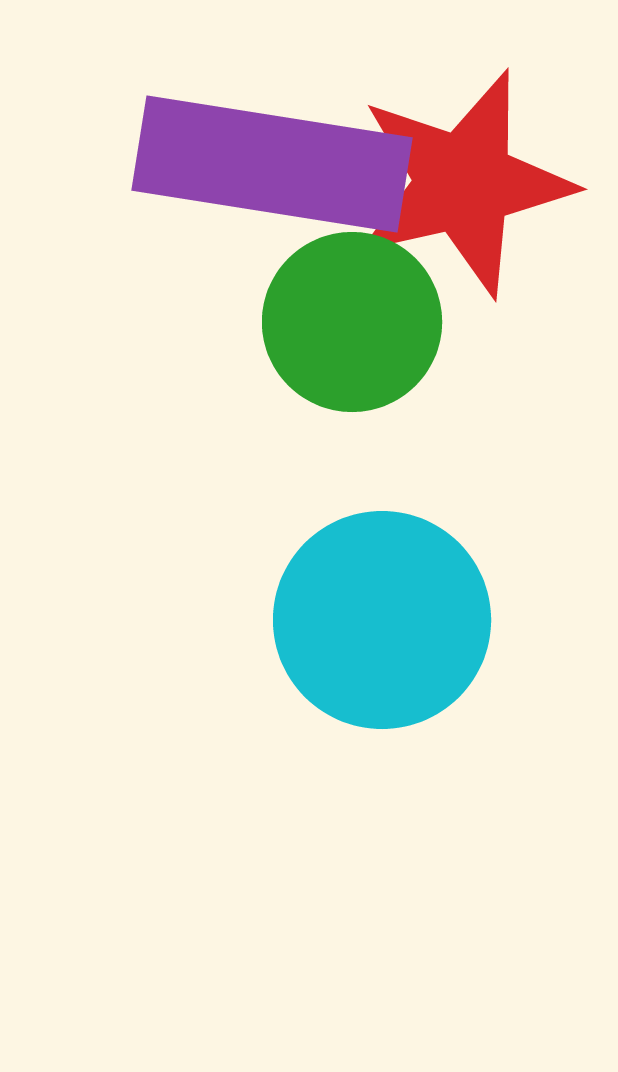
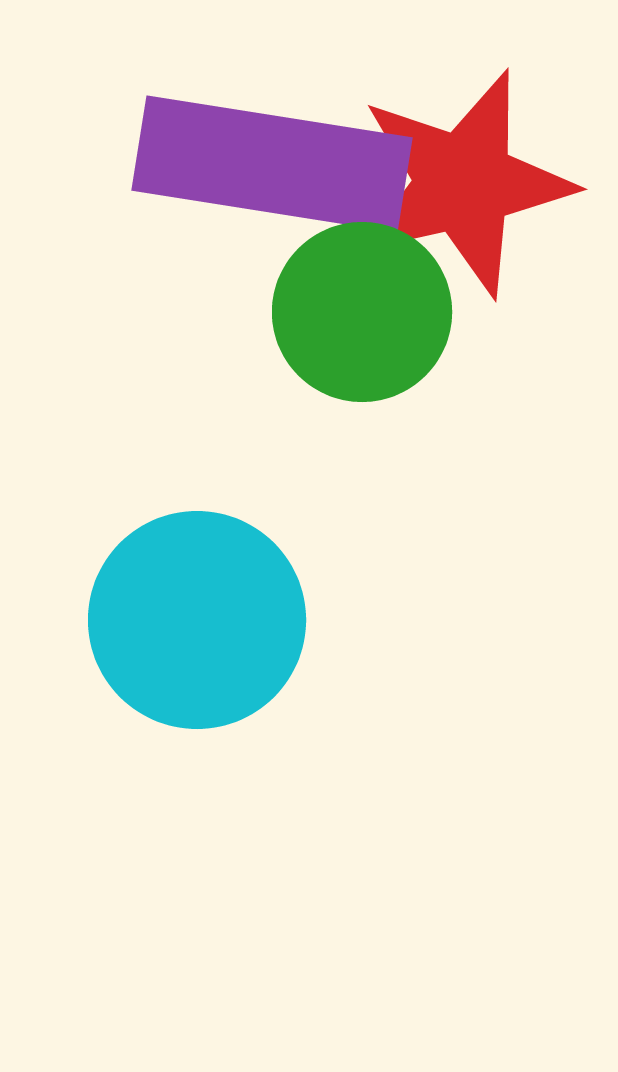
green circle: moved 10 px right, 10 px up
cyan circle: moved 185 px left
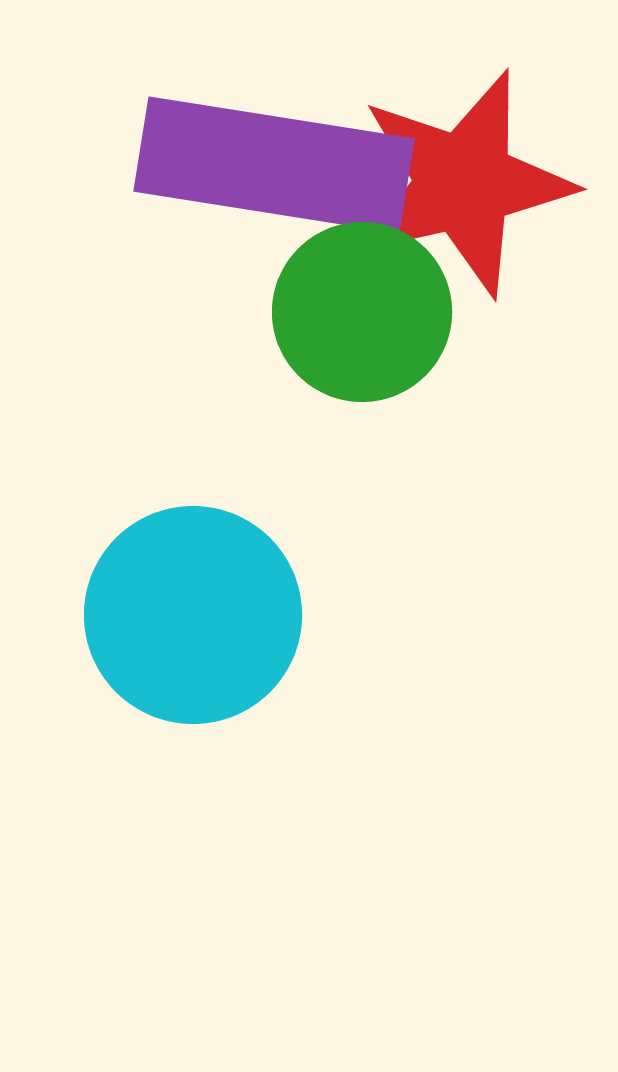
purple rectangle: moved 2 px right, 1 px down
cyan circle: moved 4 px left, 5 px up
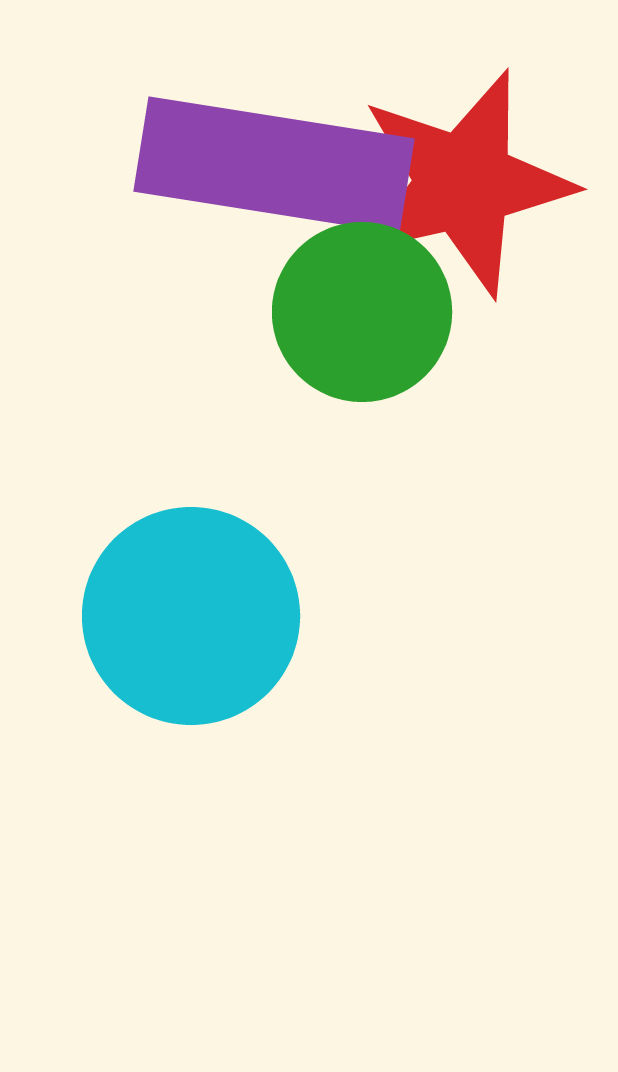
cyan circle: moved 2 px left, 1 px down
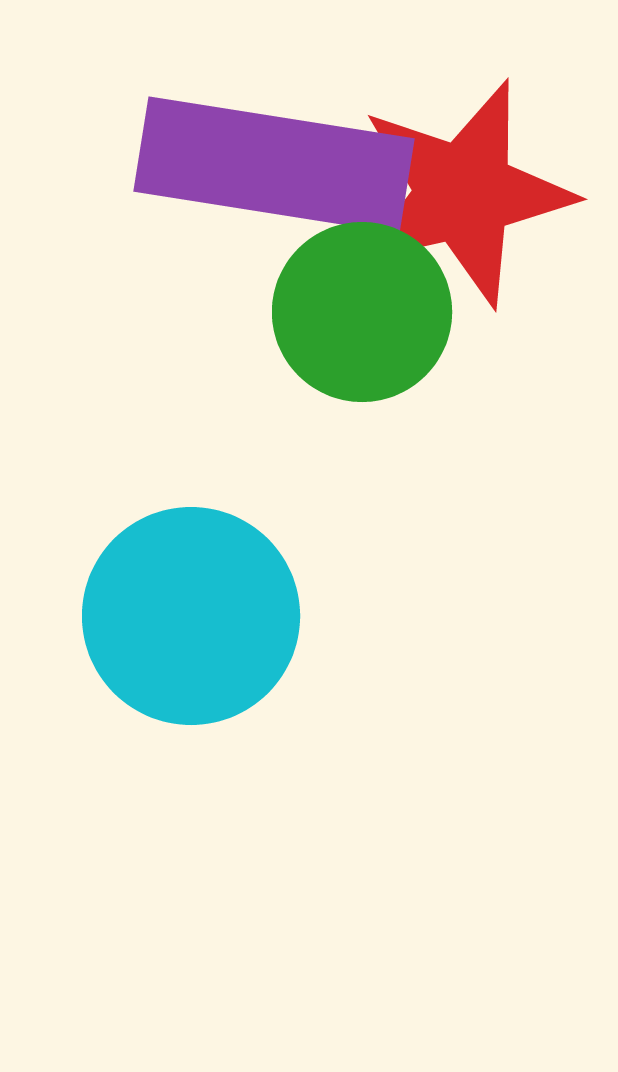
red star: moved 10 px down
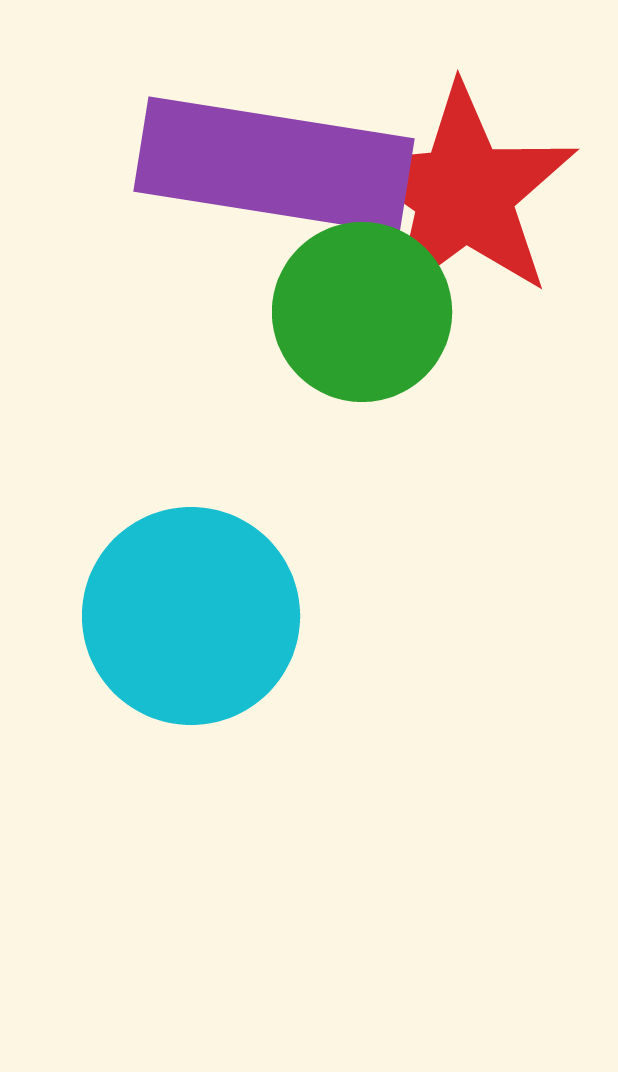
red star: rotated 24 degrees counterclockwise
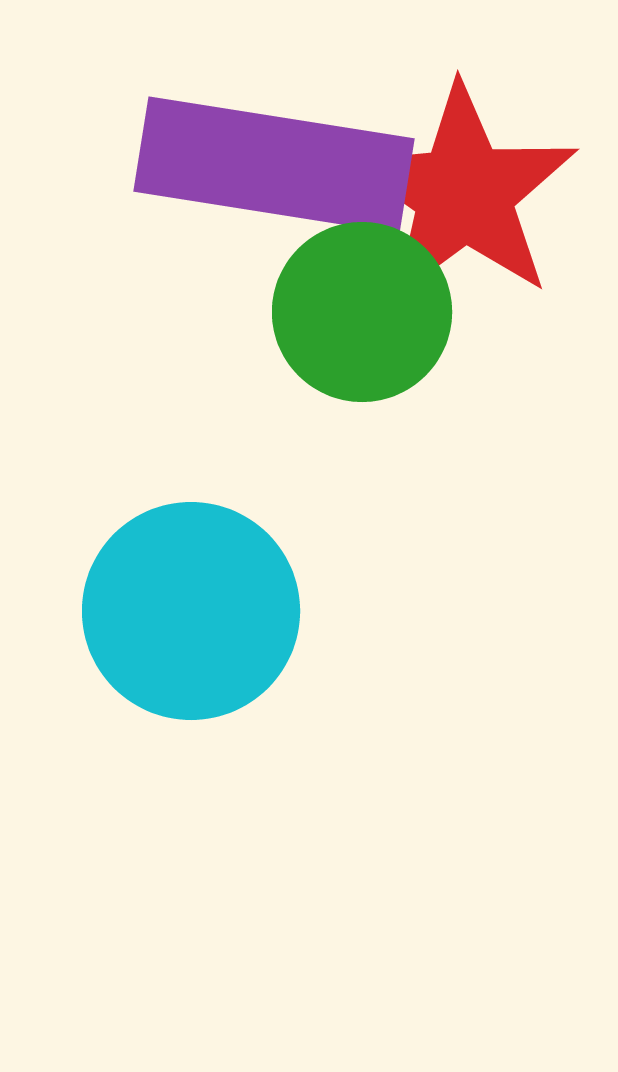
cyan circle: moved 5 px up
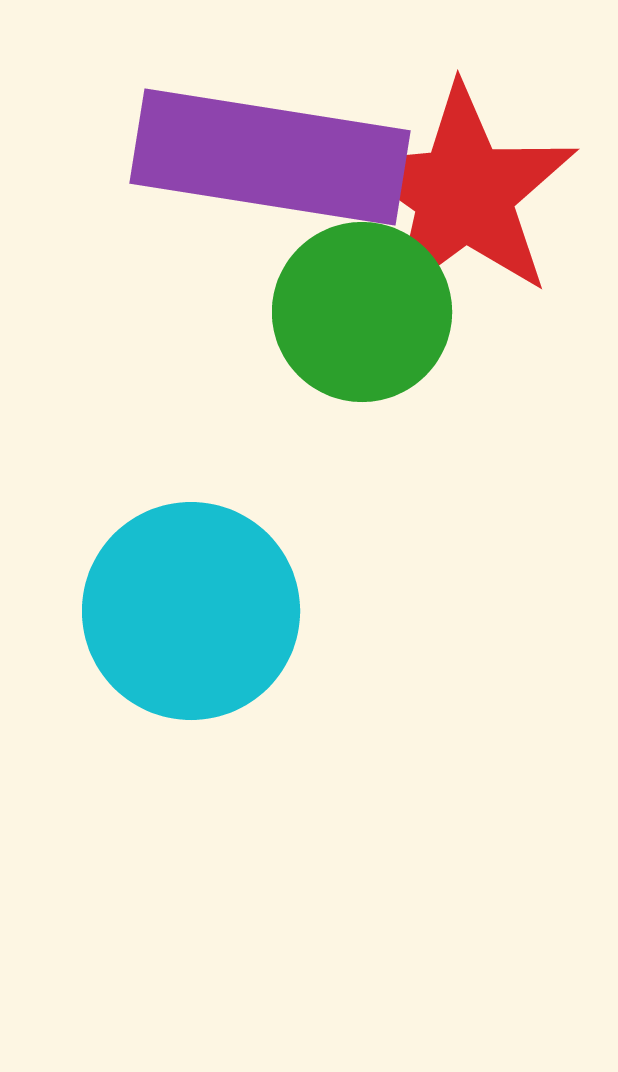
purple rectangle: moved 4 px left, 8 px up
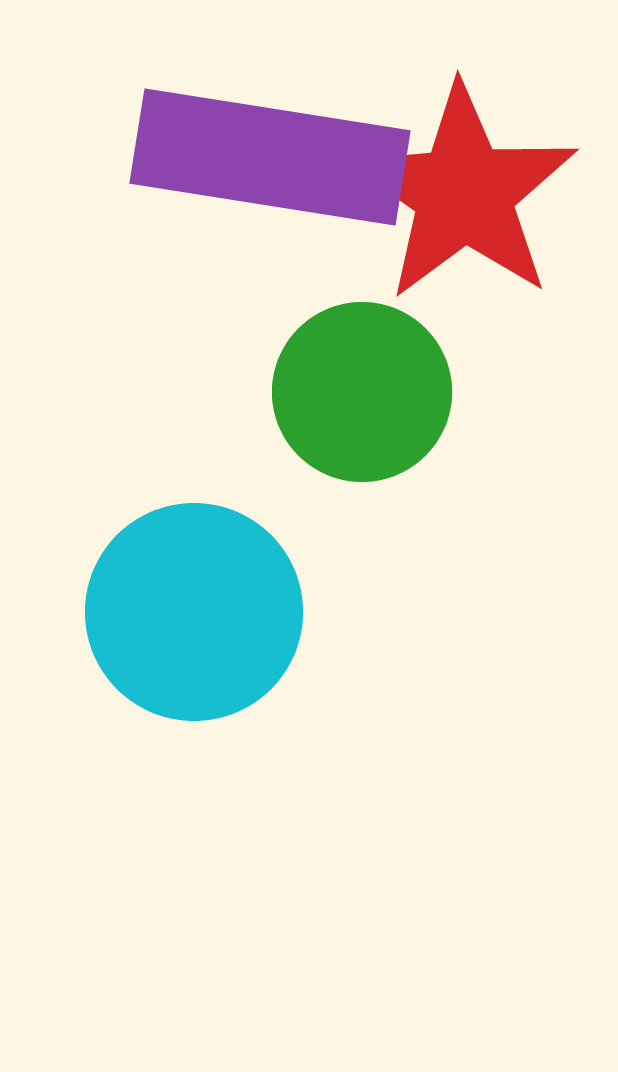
green circle: moved 80 px down
cyan circle: moved 3 px right, 1 px down
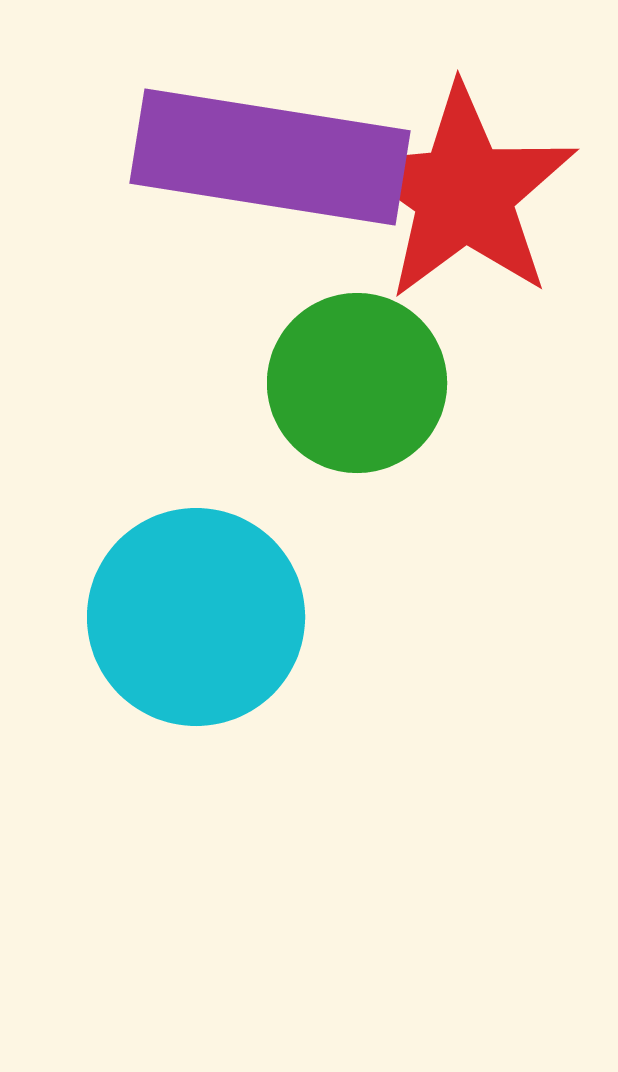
green circle: moved 5 px left, 9 px up
cyan circle: moved 2 px right, 5 px down
